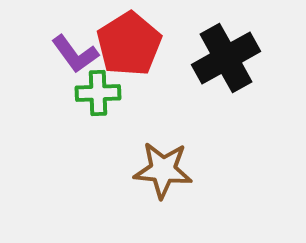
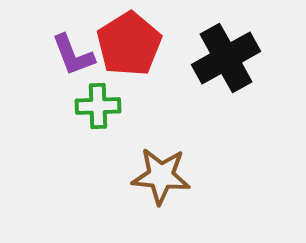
purple L-shape: moved 2 px left, 1 px down; rotated 15 degrees clockwise
green cross: moved 13 px down
brown star: moved 2 px left, 6 px down
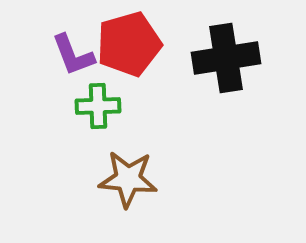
red pentagon: rotated 16 degrees clockwise
black cross: rotated 20 degrees clockwise
brown star: moved 33 px left, 3 px down
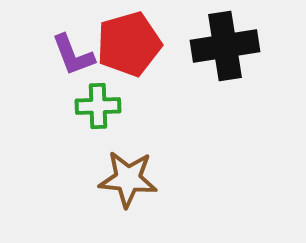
black cross: moved 1 px left, 12 px up
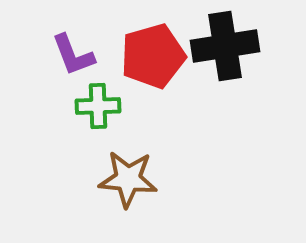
red pentagon: moved 24 px right, 12 px down
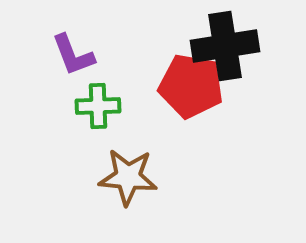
red pentagon: moved 38 px right, 30 px down; rotated 26 degrees clockwise
brown star: moved 2 px up
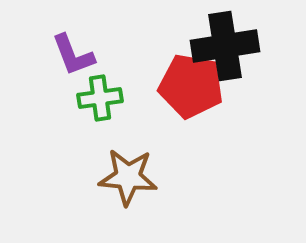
green cross: moved 2 px right, 8 px up; rotated 6 degrees counterclockwise
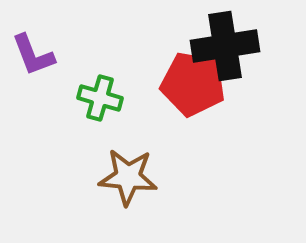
purple L-shape: moved 40 px left
red pentagon: moved 2 px right, 2 px up
green cross: rotated 24 degrees clockwise
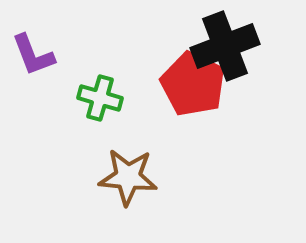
black cross: rotated 12 degrees counterclockwise
red pentagon: rotated 16 degrees clockwise
